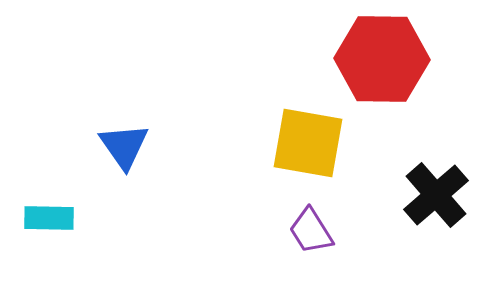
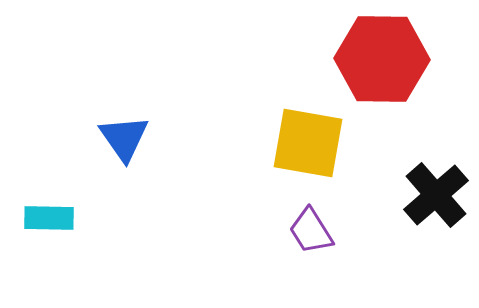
blue triangle: moved 8 px up
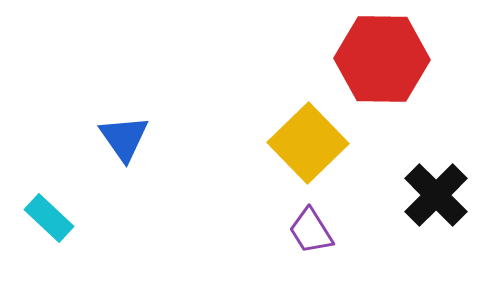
yellow square: rotated 36 degrees clockwise
black cross: rotated 4 degrees counterclockwise
cyan rectangle: rotated 42 degrees clockwise
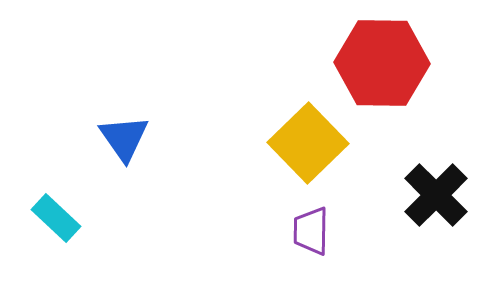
red hexagon: moved 4 px down
cyan rectangle: moved 7 px right
purple trapezoid: rotated 33 degrees clockwise
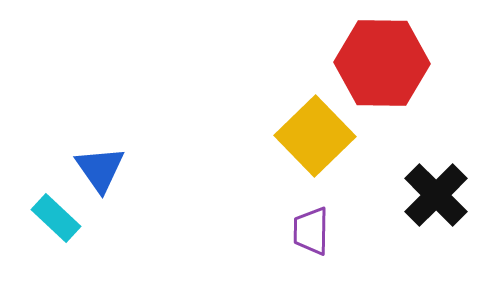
blue triangle: moved 24 px left, 31 px down
yellow square: moved 7 px right, 7 px up
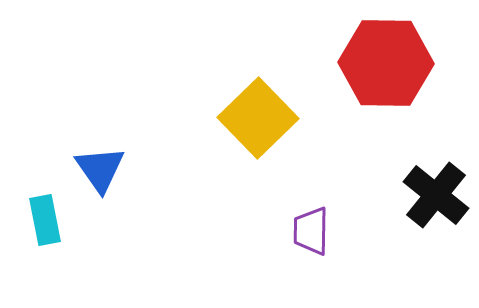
red hexagon: moved 4 px right
yellow square: moved 57 px left, 18 px up
black cross: rotated 6 degrees counterclockwise
cyan rectangle: moved 11 px left, 2 px down; rotated 36 degrees clockwise
